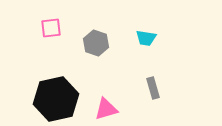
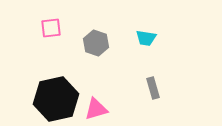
pink triangle: moved 10 px left
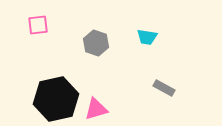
pink square: moved 13 px left, 3 px up
cyan trapezoid: moved 1 px right, 1 px up
gray rectangle: moved 11 px right; rotated 45 degrees counterclockwise
